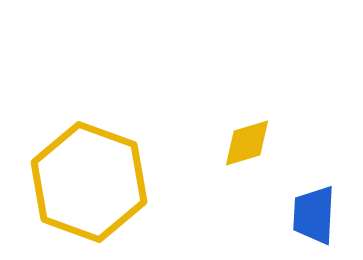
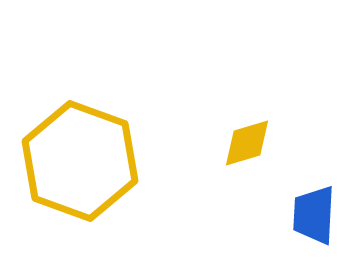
yellow hexagon: moved 9 px left, 21 px up
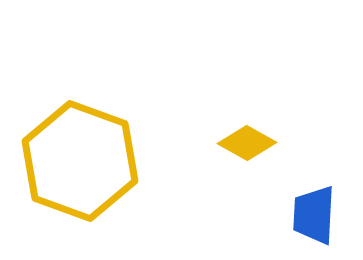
yellow diamond: rotated 46 degrees clockwise
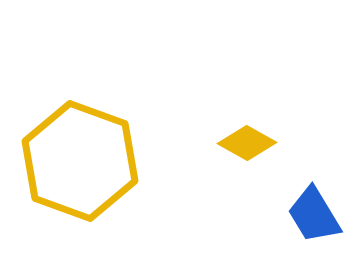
blue trapezoid: rotated 34 degrees counterclockwise
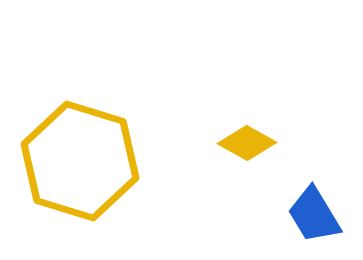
yellow hexagon: rotated 3 degrees counterclockwise
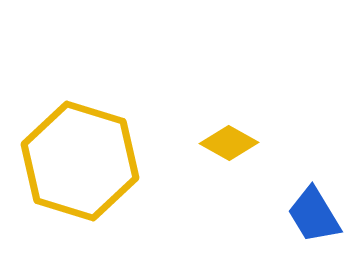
yellow diamond: moved 18 px left
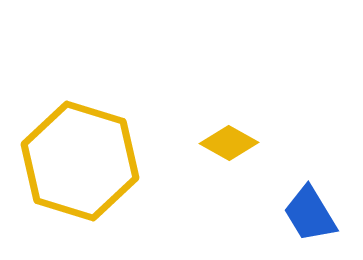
blue trapezoid: moved 4 px left, 1 px up
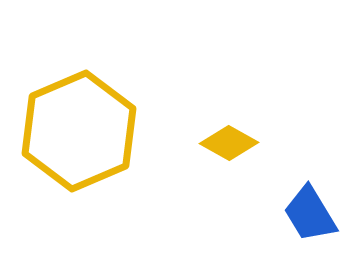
yellow hexagon: moved 1 px left, 30 px up; rotated 20 degrees clockwise
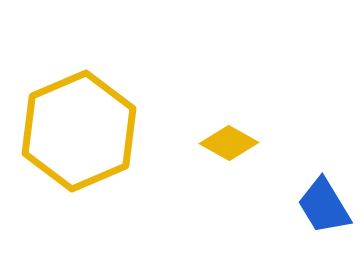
blue trapezoid: moved 14 px right, 8 px up
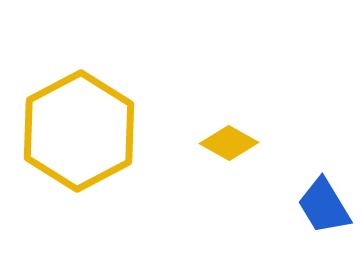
yellow hexagon: rotated 5 degrees counterclockwise
